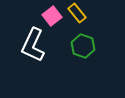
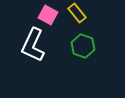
pink square: moved 4 px left, 1 px up; rotated 24 degrees counterclockwise
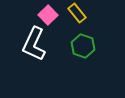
pink square: rotated 18 degrees clockwise
white L-shape: moved 1 px right, 1 px up
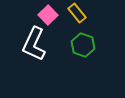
green hexagon: moved 1 px up
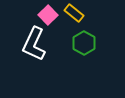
yellow rectangle: moved 3 px left; rotated 12 degrees counterclockwise
green hexagon: moved 1 px right, 2 px up; rotated 10 degrees clockwise
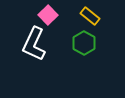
yellow rectangle: moved 16 px right, 3 px down
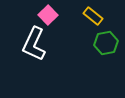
yellow rectangle: moved 3 px right
green hexagon: moved 22 px right; rotated 20 degrees clockwise
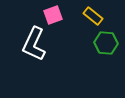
pink square: moved 5 px right; rotated 24 degrees clockwise
green hexagon: rotated 15 degrees clockwise
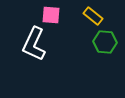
pink square: moved 2 px left; rotated 24 degrees clockwise
green hexagon: moved 1 px left, 1 px up
